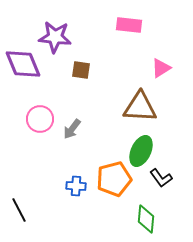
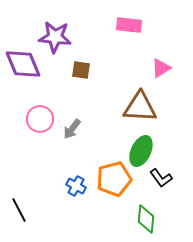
blue cross: rotated 24 degrees clockwise
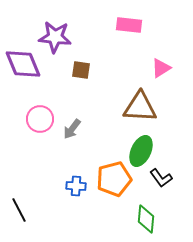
blue cross: rotated 24 degrees counterclockwise
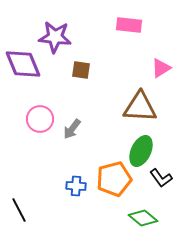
green diamond: moved 3 px left, 1 px up; rotated 56 degrees counterclockwise
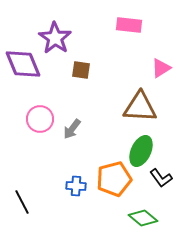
purple star: moved 1 px down; rotated 28 degrees clockwise
black line: moved 3 px right, 8 px up
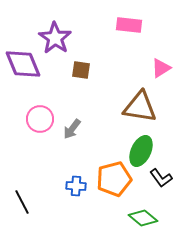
brown triangle: rotated 6 degrees clockwise
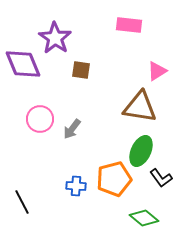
pink triangle: moved 4 px left, 3 px down
green diamond: moved 1 px right
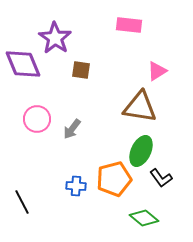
pink circle: moved 3 px left
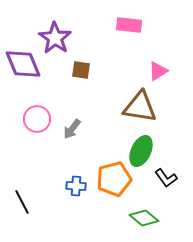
pink triangle: moved 1 px right
black L-shape: moved 5 px right
